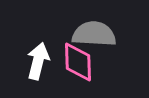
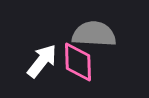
white arrow: moved 4 px right; rotated 24 degrees clockwise
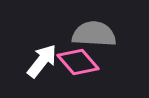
pink diamond: rotated 39 degrees counterclockwise
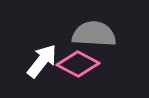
pink diamond: moved 2 px down; rotated 21 degrees counterclockwise
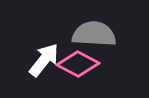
white arrow: moved 2 px right, 1 px up
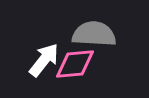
pink diamond: moved 3 px left; rotated 33 degrees counterclockwise
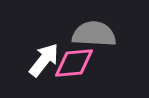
pink diamond: moved 1 px left, 1 px up
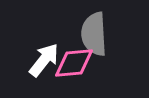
gray semicircle: rotated 96 degrees counterclockwise
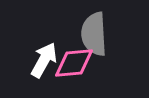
white arrow: rotated 9 degrees counterclockwise
